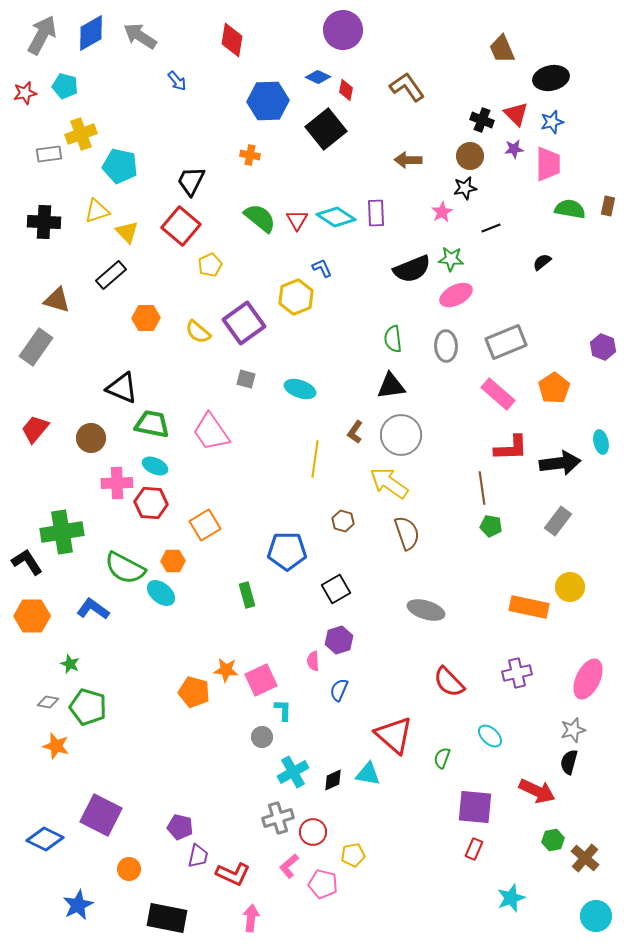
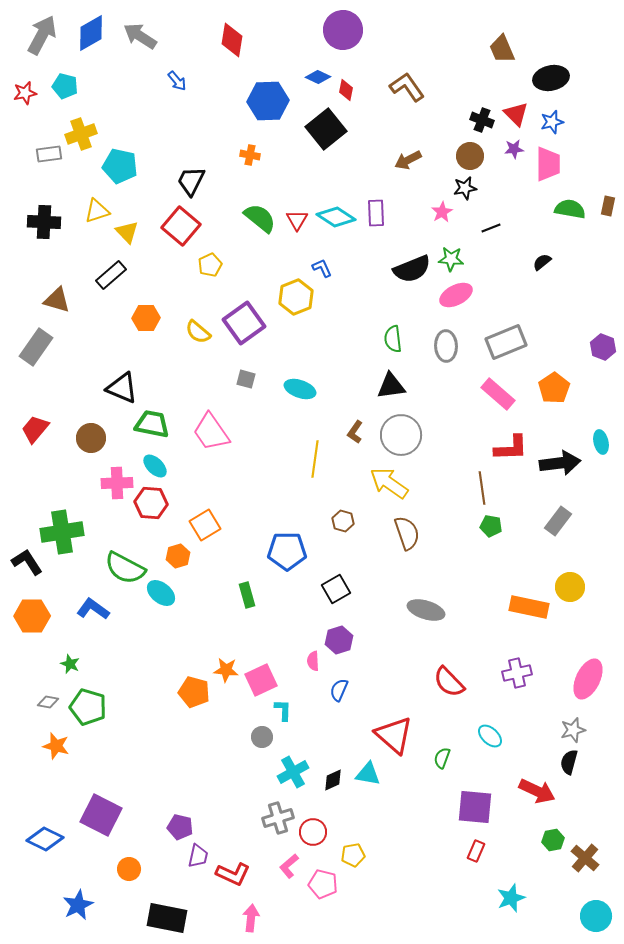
brown arrow at (408, 160): rotated 28 degrees counterclockwise
cyan ellipse at (155, 466): rotated 20 degrees clockwise
orange hexagon at (173, 561): moved 5 px right, 5 px up; rotated 15 degrees counterclockwise
red rectangle at (474, 849): moved 2 px right, 2 px down
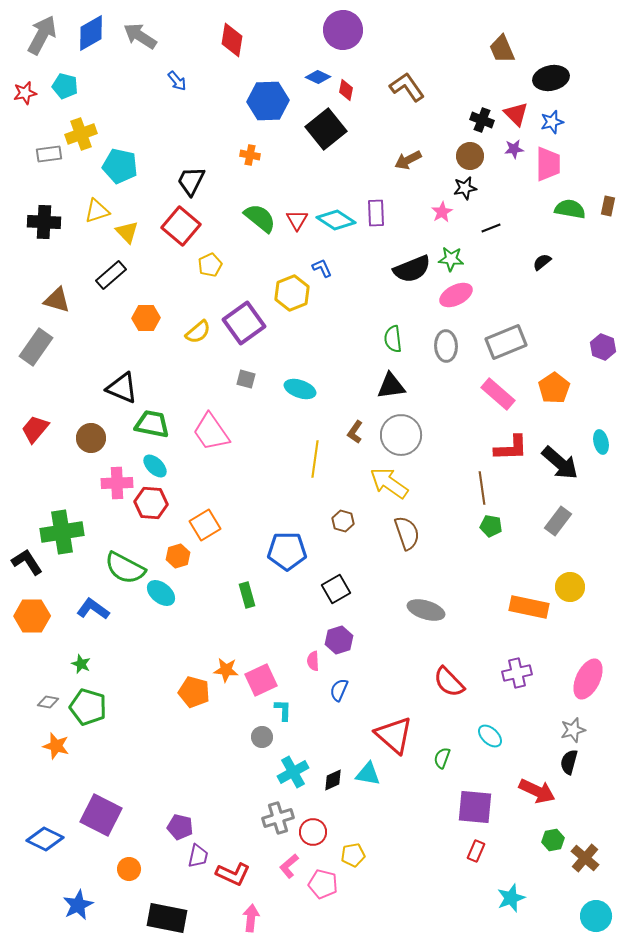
cyan diamond at (336, 217): moved 3 px down
yellow hexagon at (296, 297): moved 4 px left, 4 px up
yellow semicircle at (198, 332): rotated 80 degrees counterclockwise
black arrow at (560, 463): rotated 48 degrees clockwise
green star at (70, 664): moved 11 px right
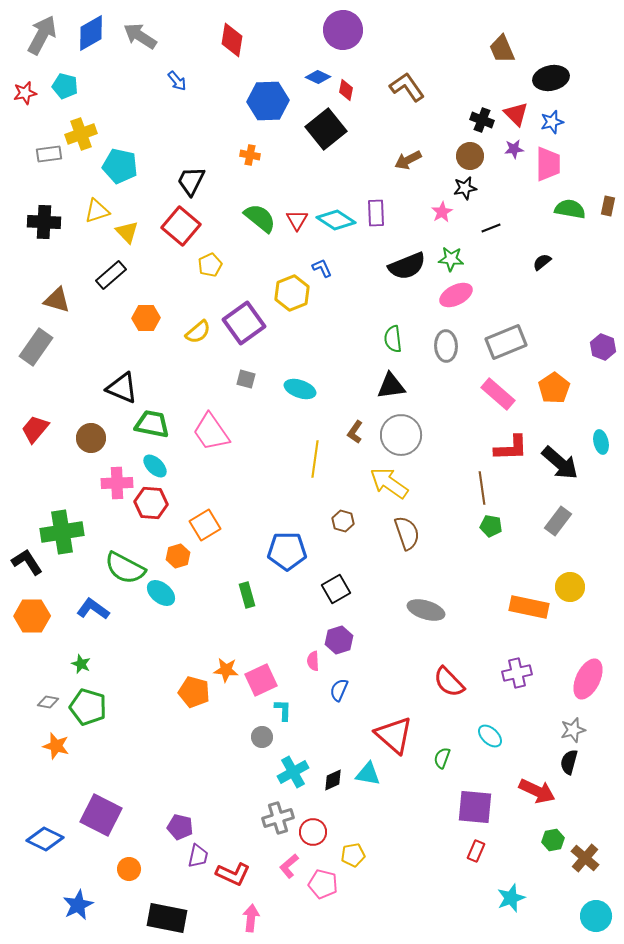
black semicircle at (412, 269): moved 5 px left, 3 px up
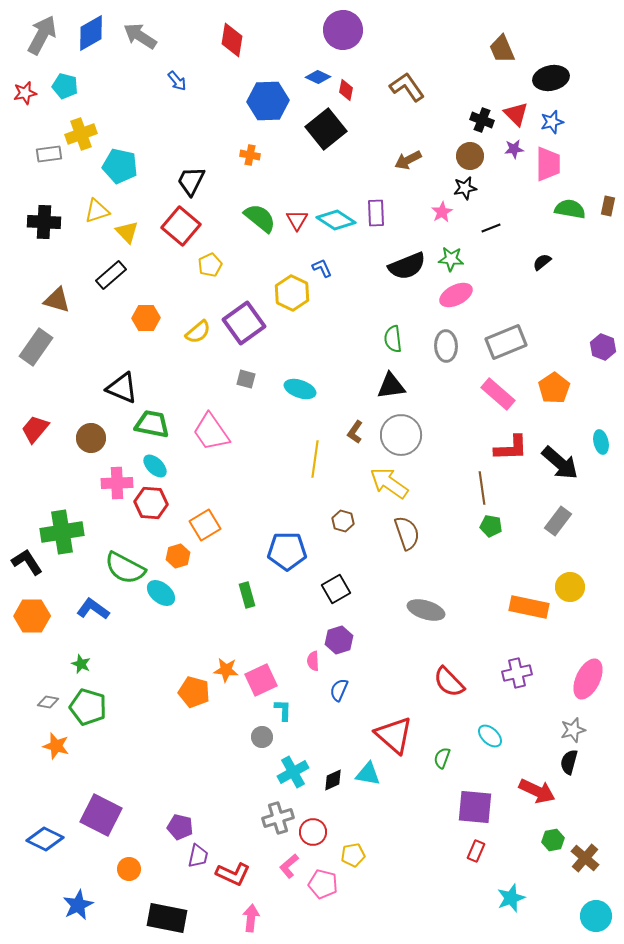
yellow hexagon at (292, 293): rotated 12 degrees counterclockwise
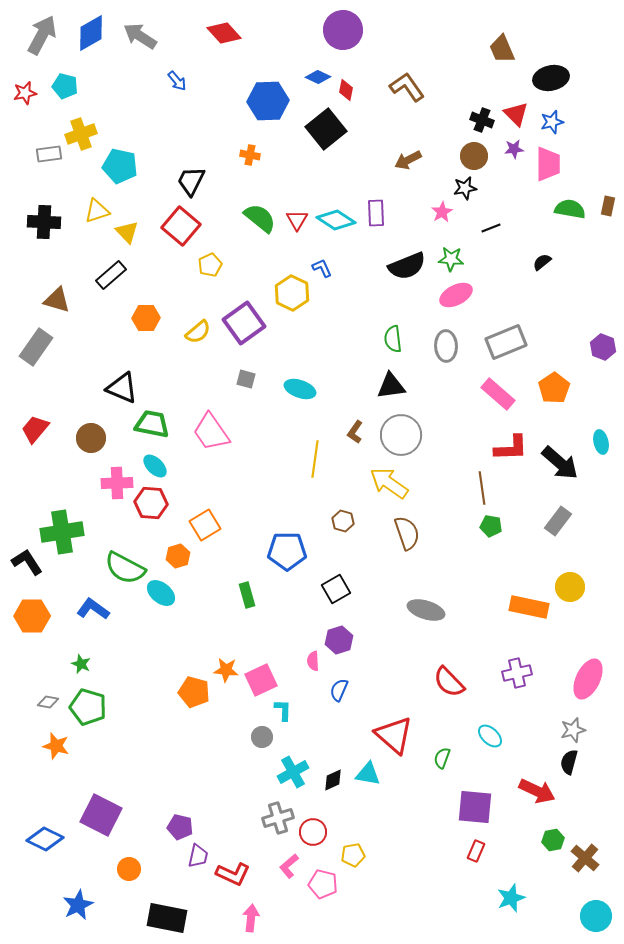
red diamond at (232, 40): moved 8 px left, 7 px up; rotated 52 degrees counterclockwise
brown circle at (470, 156): moved 4 px right
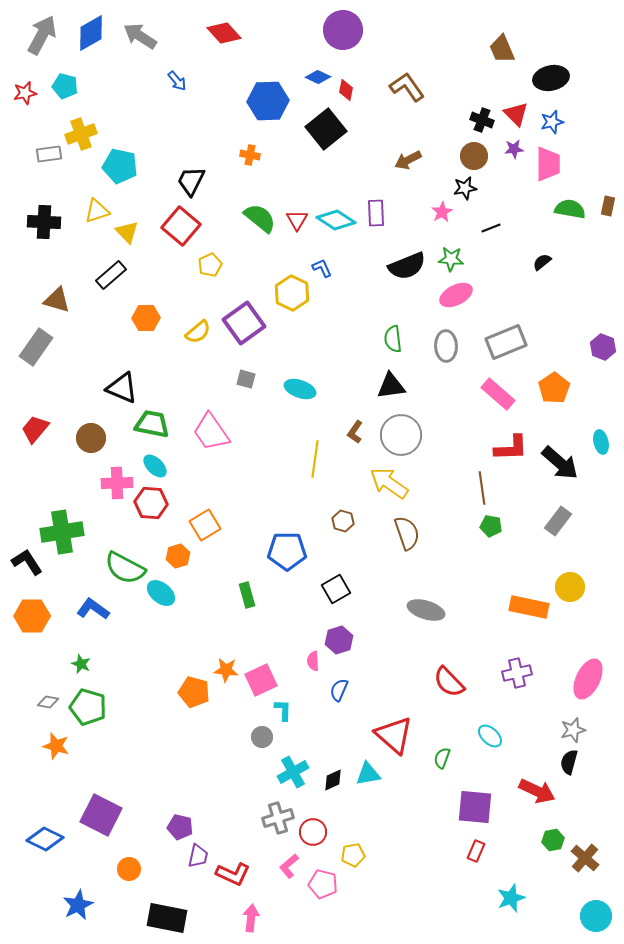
cyan triangle at (368, 774): rotated 20 degrees counterclockwise
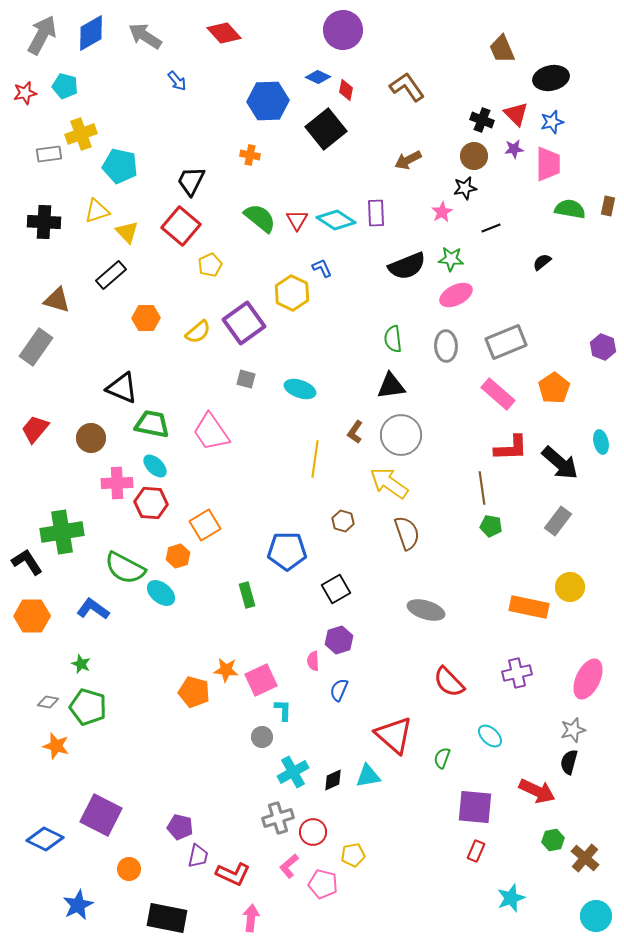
gray arrow at (140, 36): moved 5 px right
cyan triangle at (368, 774): moved 2 px down
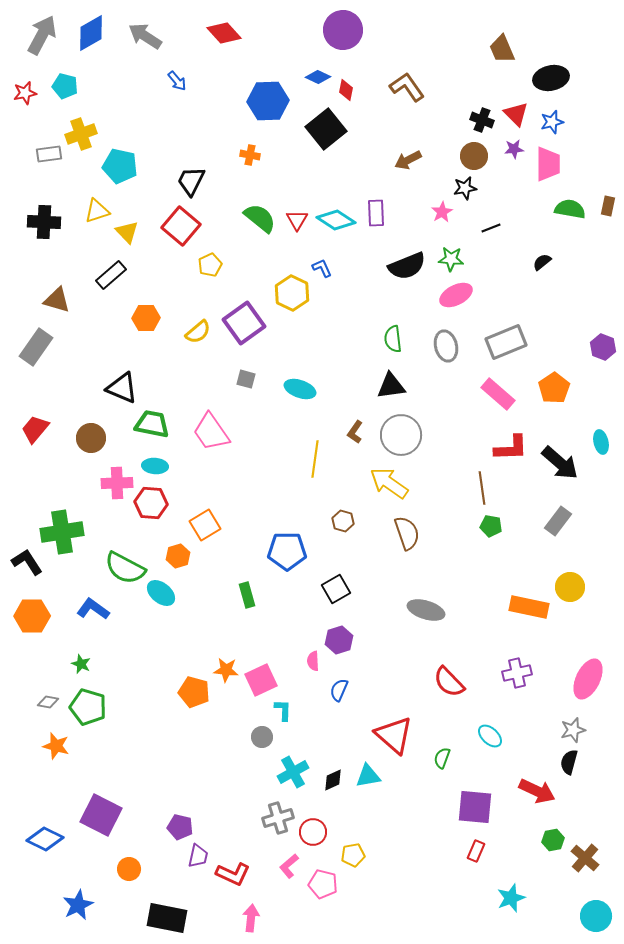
gray ellipse at (446, 346): rotated 12 degrees counterclockwise
cyan ellipse at (155, 466): rotated 40 degrees counterclockwise
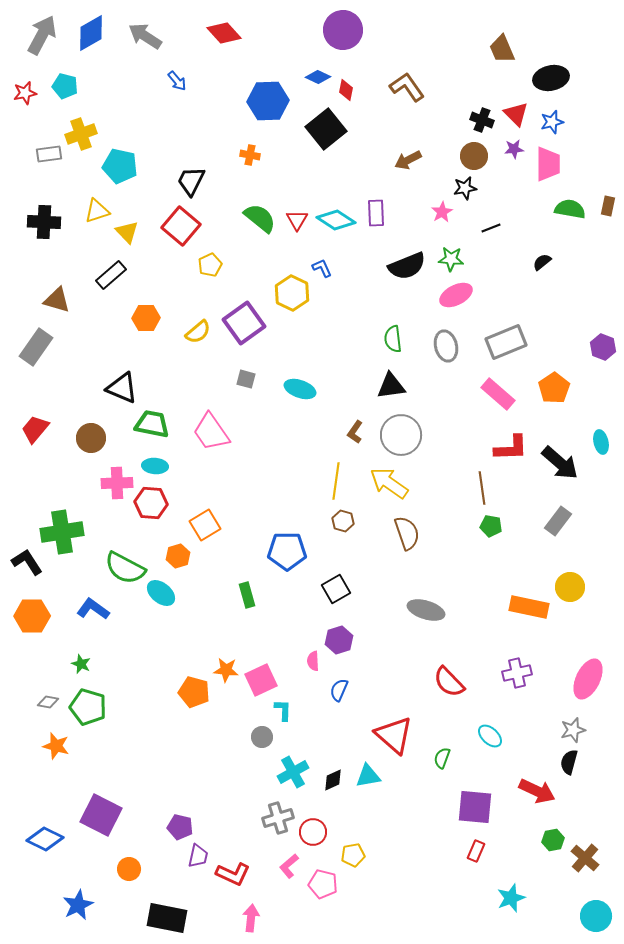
yellow line at (315, 459): moved 21 px right, 22 px down
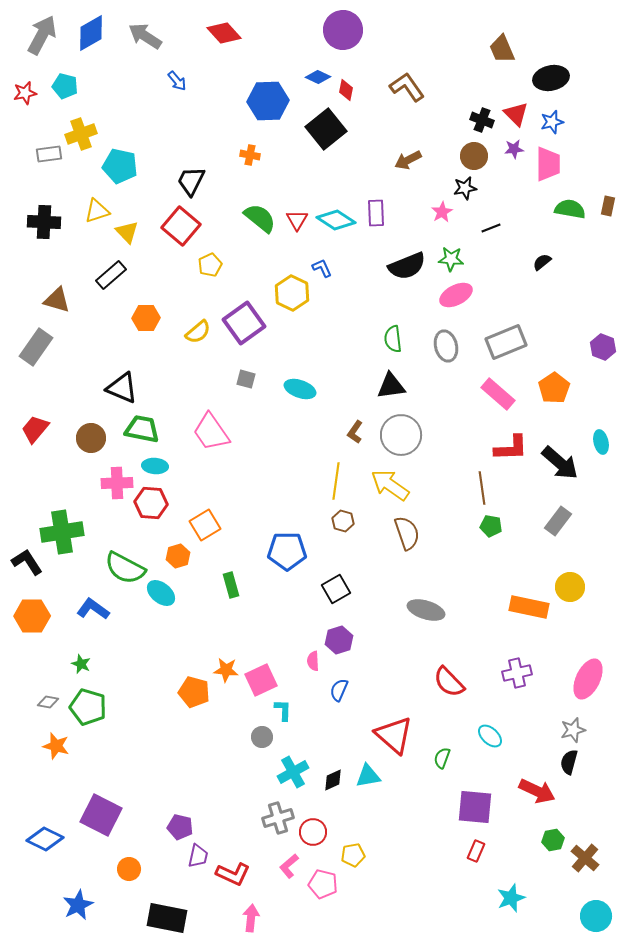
green trapezoid at (152, 424): moved 10 px left, 5 px down
yellow arrow at (389, 483): moved 1 px right, 2 px down
green rectangle at (247, 595): moved 16 px left, 10 px up
